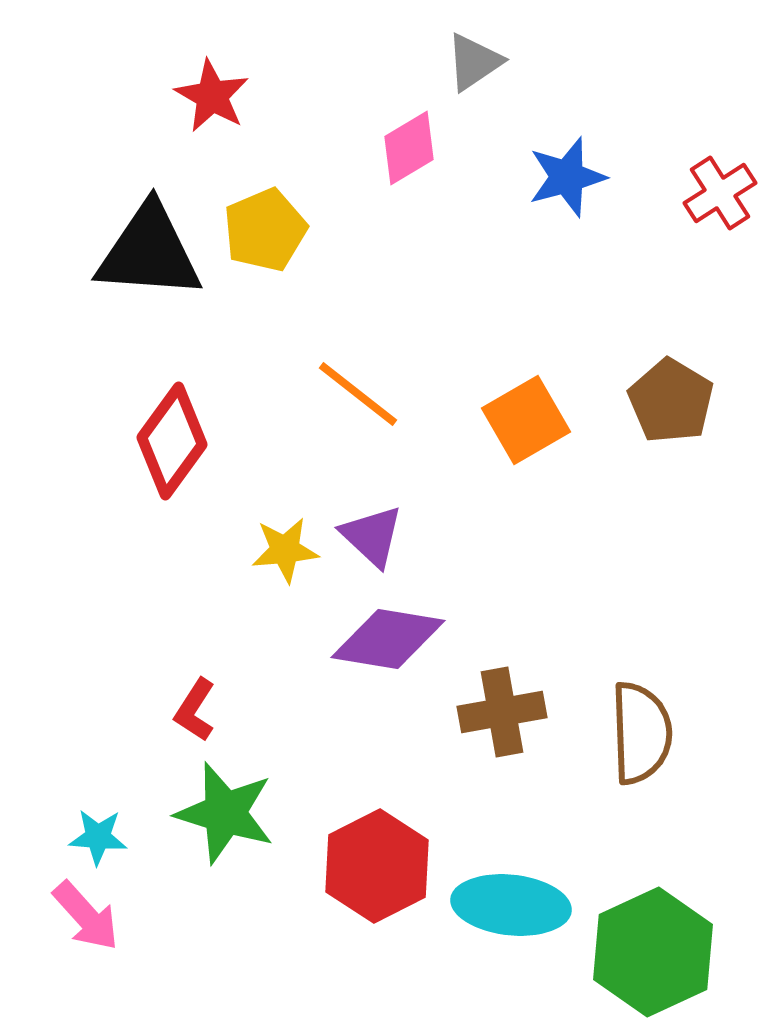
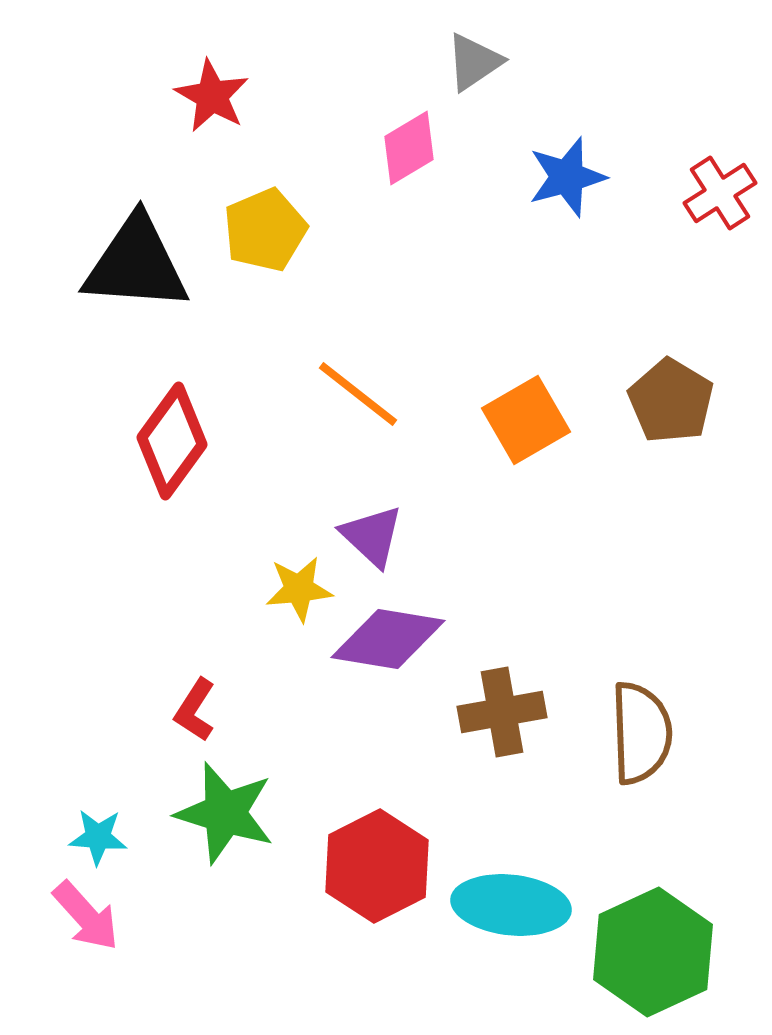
black triangle: moved 13 px left, 12 px down
yellow star: moved 14 px right, 39 px down
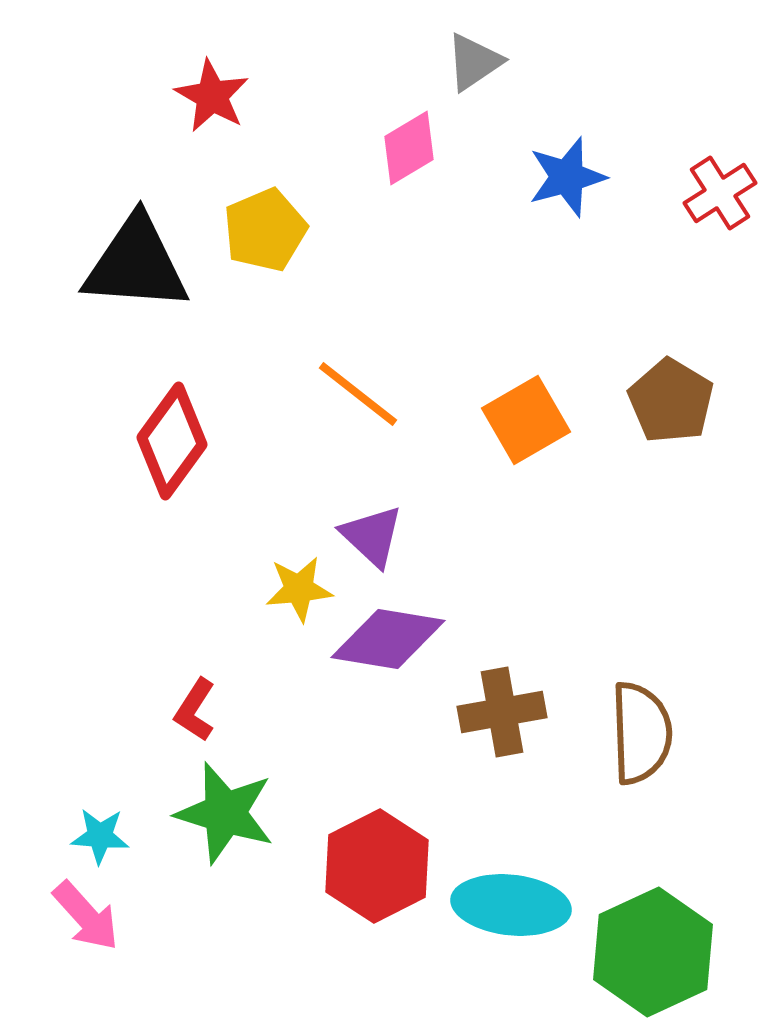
cyan star: moved 2 px right, 1 px up
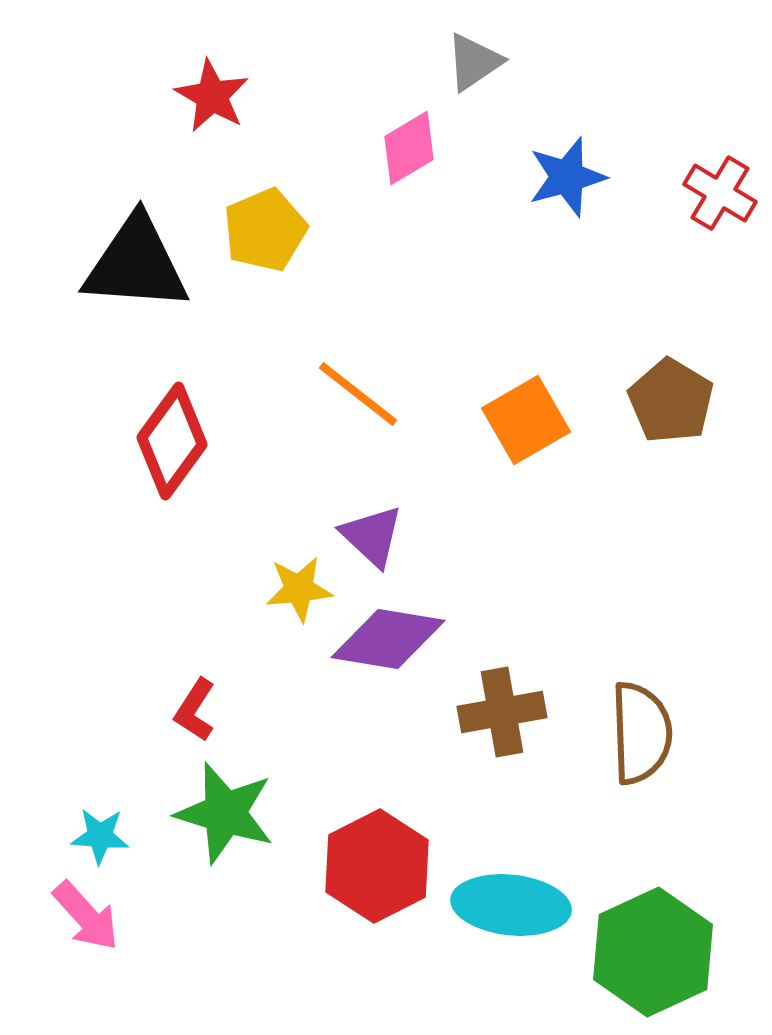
red cross: rotated 26 degrees counterclockwise
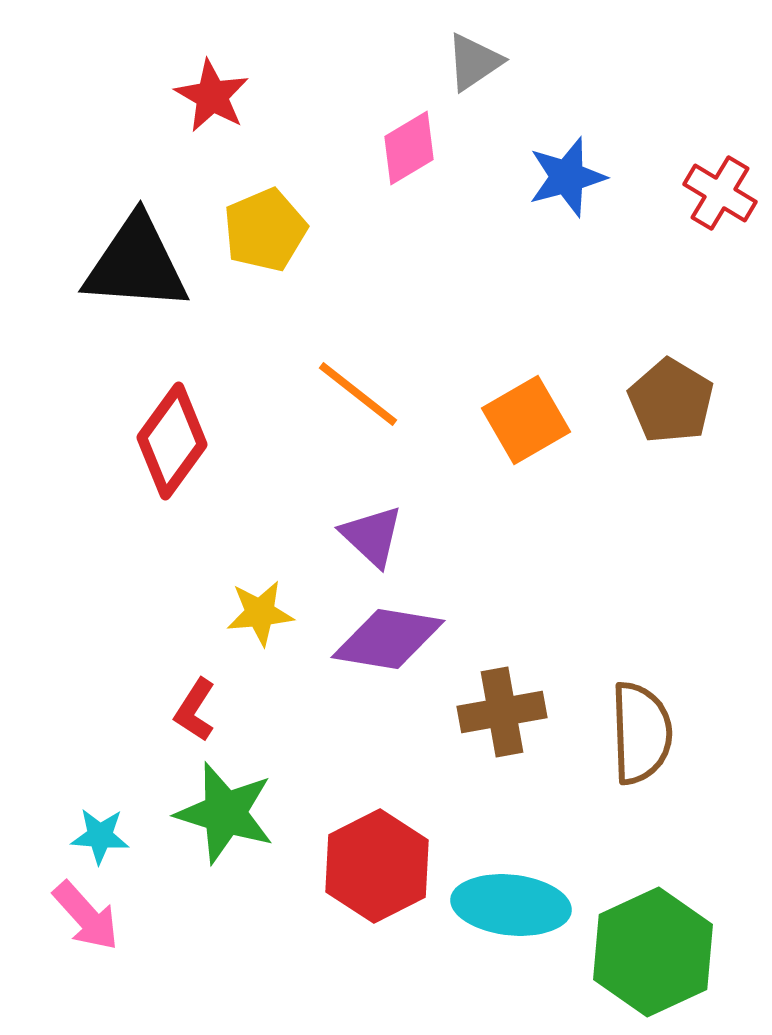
yellow star: moved 39 px left, 24 px down
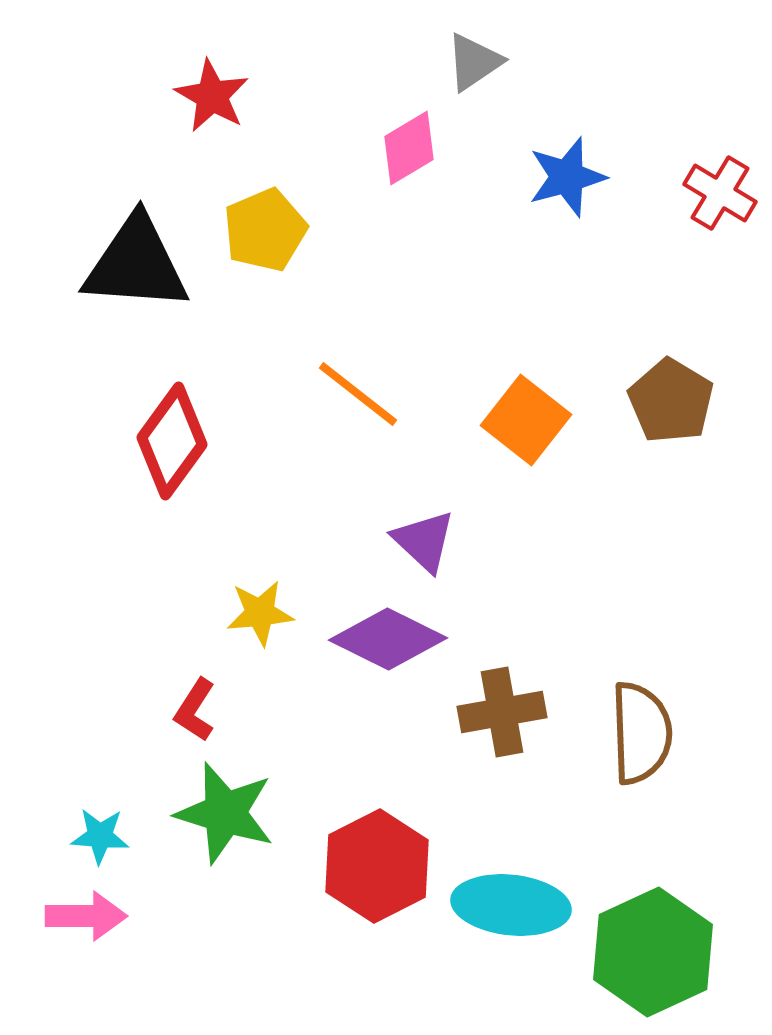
orange square: rotated 22 degrees counterclockwise
purple triangle: moved 52 px right, 5 px down
purple diamond: rotated 17 degrees clockwise
pink arrow: rotated 48 degrees counterclockwise
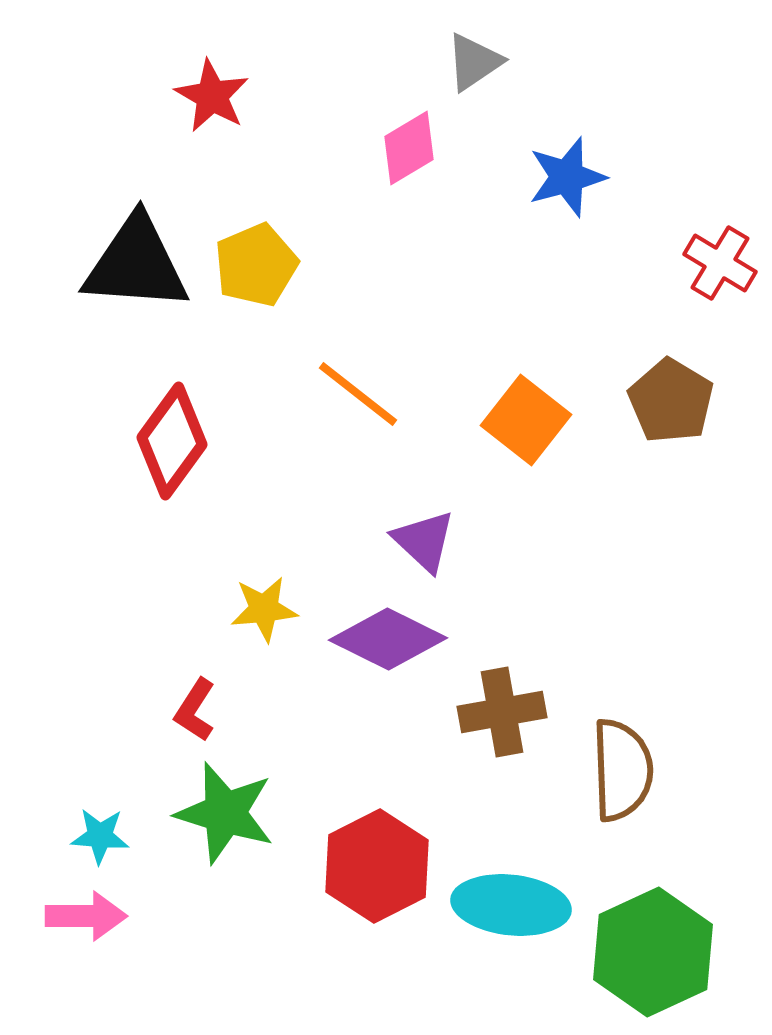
red cross: moved 70 px down
yellow pentagon: moved 9 px left, 35 px down
yellow star: moved 4 px right, 4 px up
brown semicircle: moved 19 px left, 37 px down
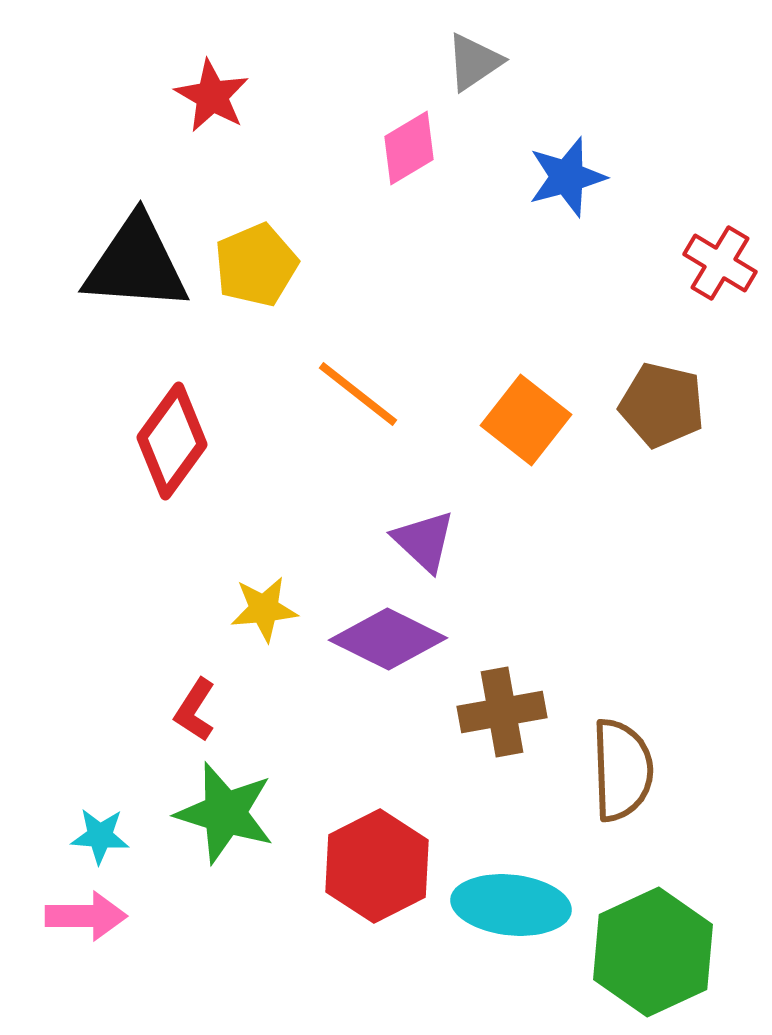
brown pentagon: moved 9 px left, 4 px down; rotated 18 degrees counterclockwise
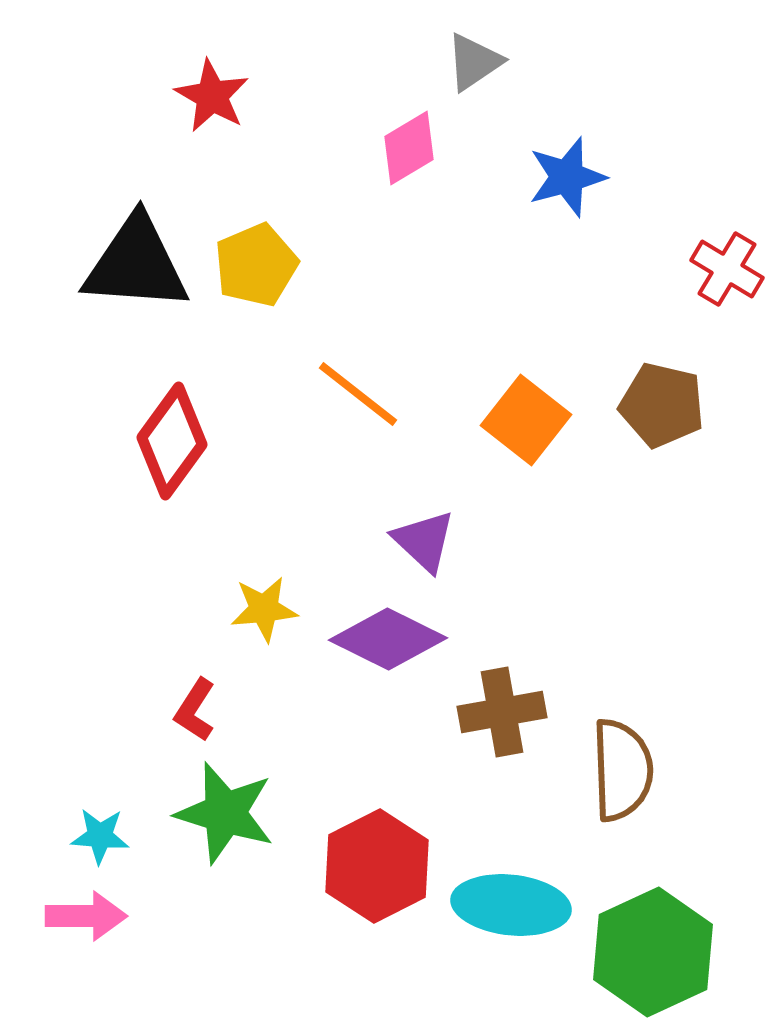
red cross: moved 7 px right, 6 px down
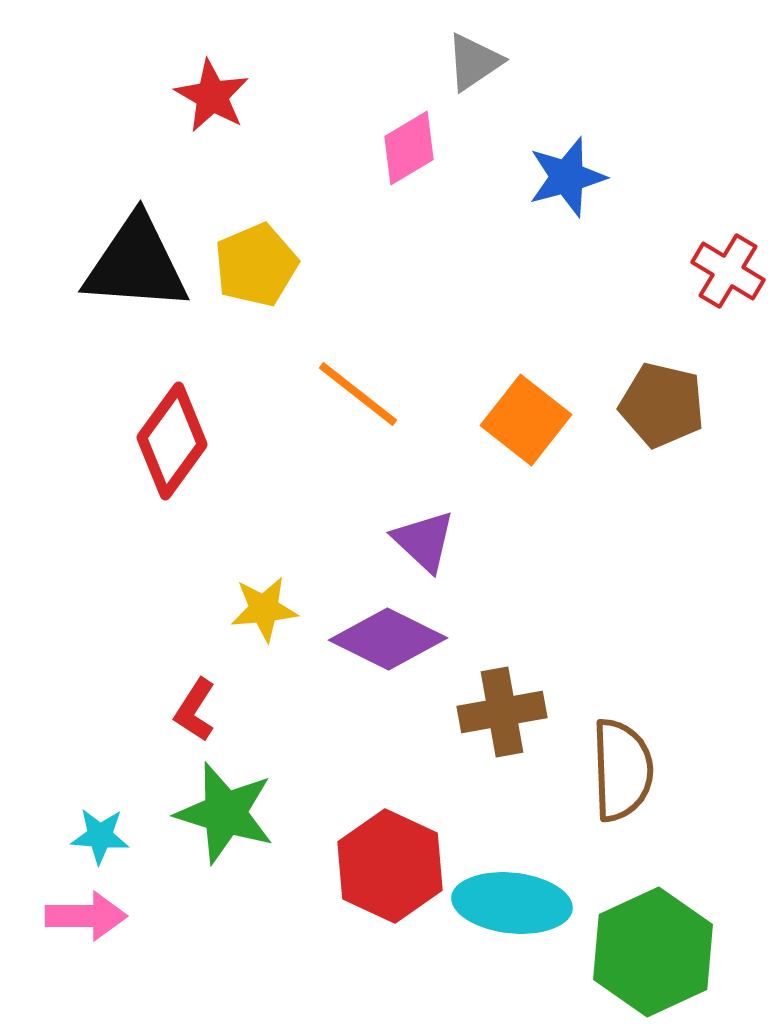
red cross: moved 1 px right, 2 px down
red hexagon: moved 13 px right; rotated 8 degrees counterclockwise
cyan ellipse: moved 1 px right, 2 px up
